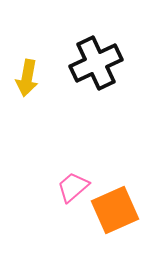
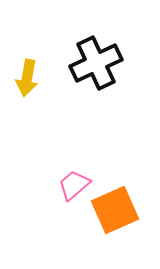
pink trapezoid: moved 1 px right, 2 px up
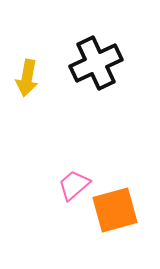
orange square: rotated 9 degrees clockwise
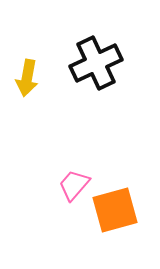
pink trapezoid: rotated 8 degrees counterclockwise
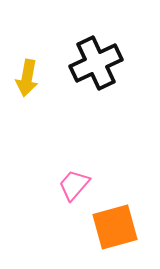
orange square: moved 17 px down
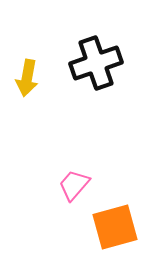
black cross: rotated 6 degrees clockwise
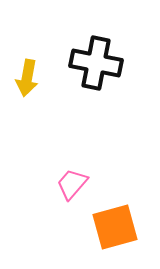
black cross: rotated 30 degrees clockwise
pink trapezoid: moved 2 px left, 1 px up
